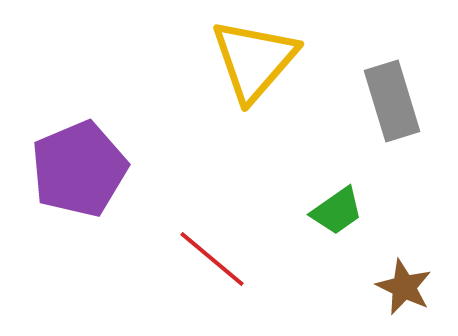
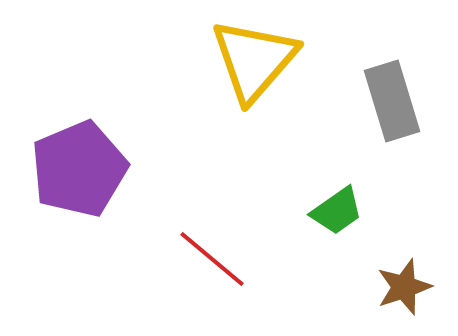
brown star: rotated 28 degrees clockwise
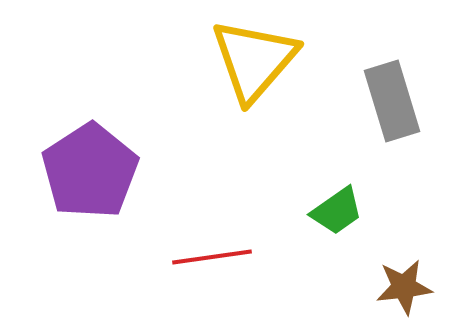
purple pentagon: moved 11 px right, 2 px down; rotated 10 degrees counterclockwise
red line: moved 2 px up; rotated 48 degrees counterclockwise
brown star: rotated 12 degrees clockwise
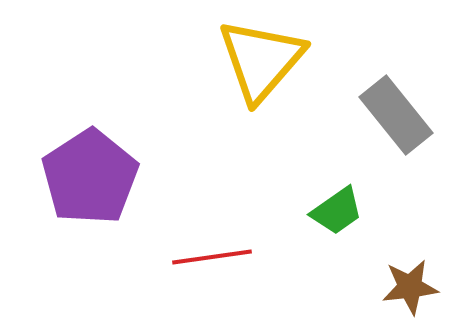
yellow triangle: moved 7 px right
gray rectangle: moved 4 px right, 14 px down; rotated 22 degrees counterclockwise
purple pentagon: moved 6 px down
brown star: moved 6 px right
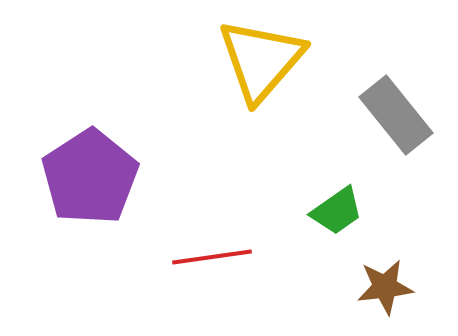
brown star: moved 25 px left
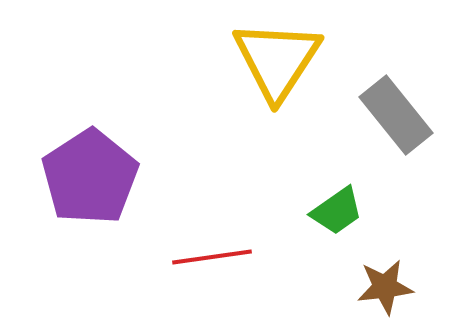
yellow triangle: moved 16 px right; rotated 8 degrees counterclockwise
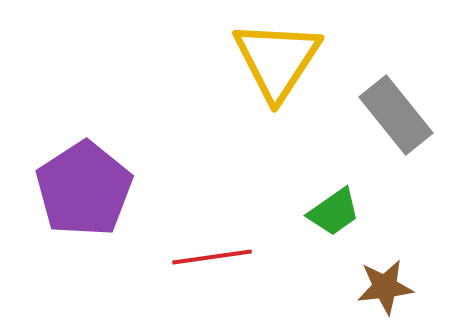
purple pentagon: moved 6 px left, 12 px down
green trapezoid: moved 3 px left, 1 px down
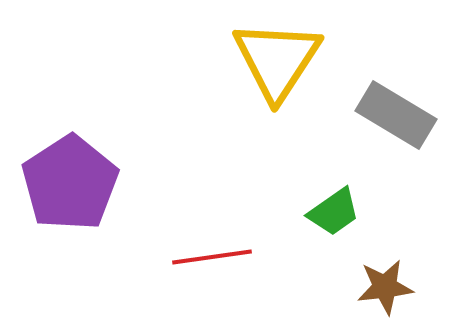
gray rectangle: rotated 20 degrees counterclockwise
purple pentagon: moved 14 px left, 6 px up
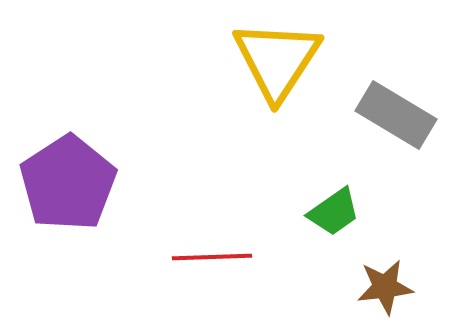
purple pentagon: moved 2 px left
red line: rotated 6 degrees clockwise
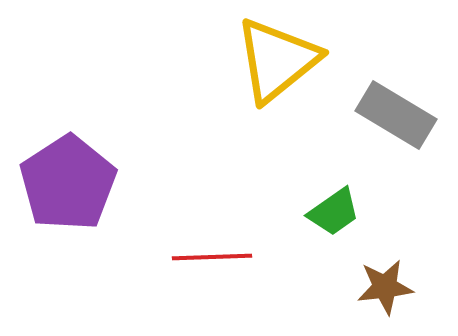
yellow triangle: rotated 18 degrees clockwise
